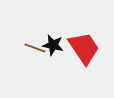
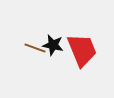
red trapezoid: moved 2 px left, 2 px down; rotated 12 degrees clockwise
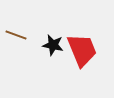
brown line: moved 19 px left, 13 px up
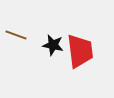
red trapezoid: moved 2 px left, 1 px down; rotated 15 degrees clockwise
